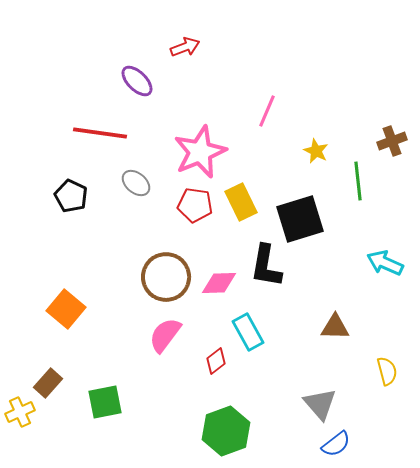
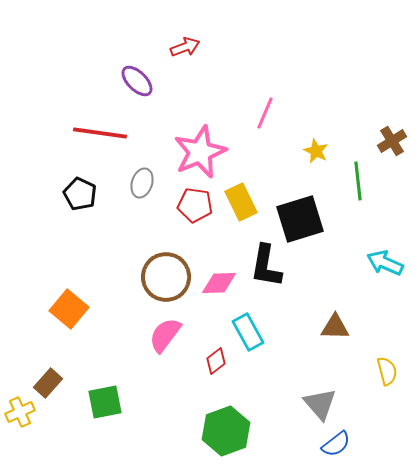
pink line: moved 2 px left, 2 px down
brown cross: rotated 12 degrees counterclockwise
gray ellipse: moved 6 px right; rotated 68 degrees clockwise
black pentagon: moved 9 px right, 2 px up
orange square: moved 3 px right
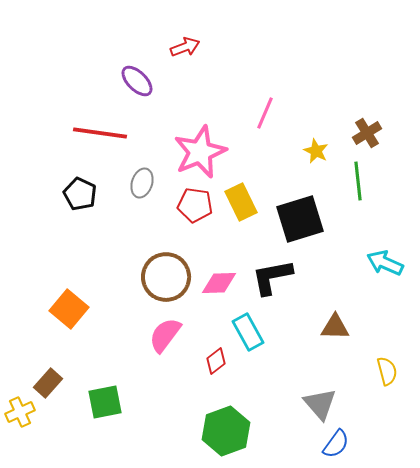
brown cross: moved 25 px left, 8 px up
black L-shape: moved 6 px right, 11 px down; rotated 69 degrees clockwise
blue semicircle: rotated 16 degrees counterclockwise
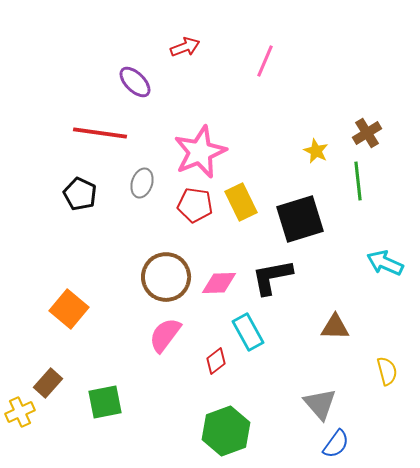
purple ellipse: moved 2 px left, 1 px down
pink line: moved 52 px up
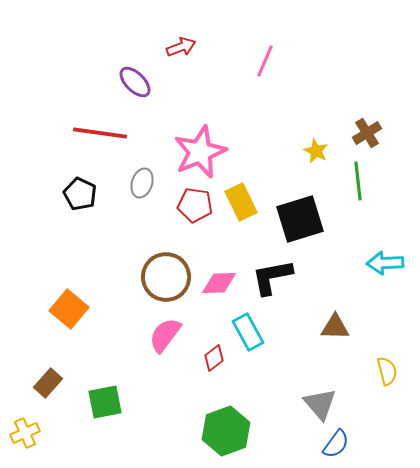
red arrow: moved 4 px left
cyan arrow: rotated 27 degrees counterclockwise
red diamond: moved 2 px left, 3 px up
yellow cross: moved 5 px right, 21 px down
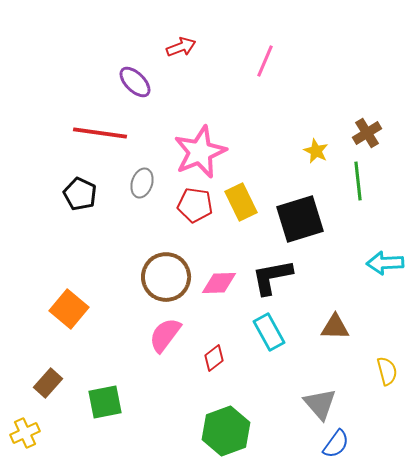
cyan rectangle: moved 21 px right
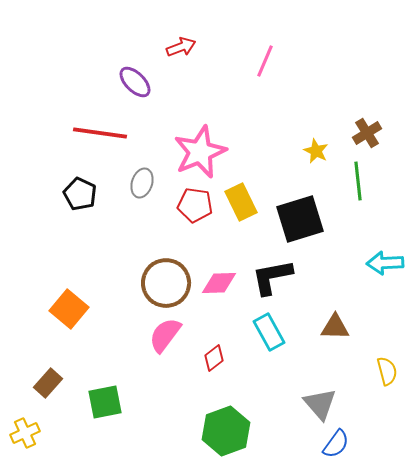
brown circle: moved 6 px down
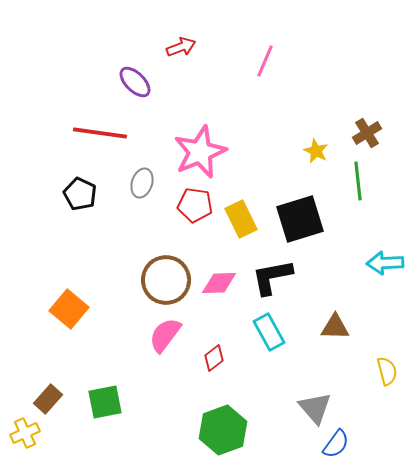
yellow rectangle: moved 17 px down
brown circle: moved 3 px up
brown rectangle: moved 16 px down
gray triangle: moved 5 px left, 4 px down
green hexagon: moved 3 px left, 1 px up
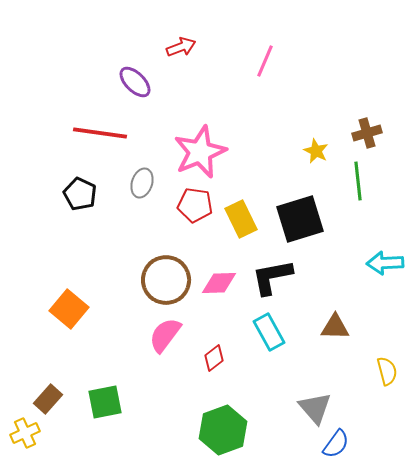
brown cross: rotated 16 degrees clockwise
